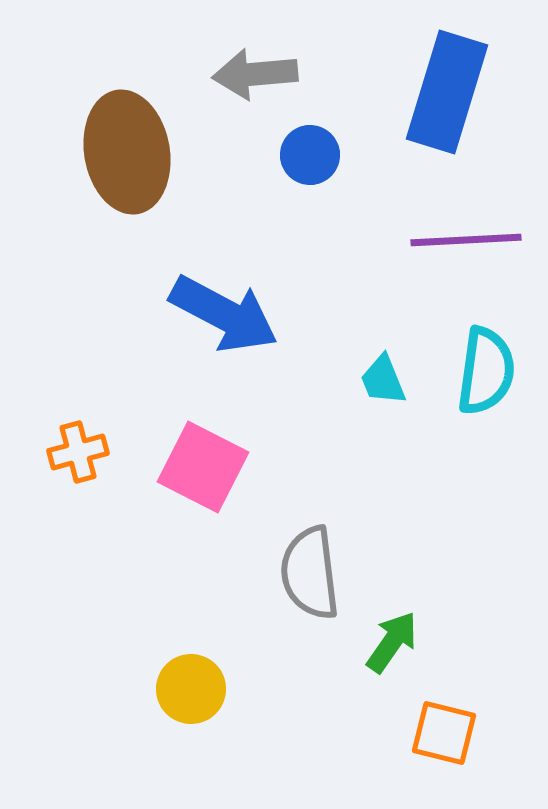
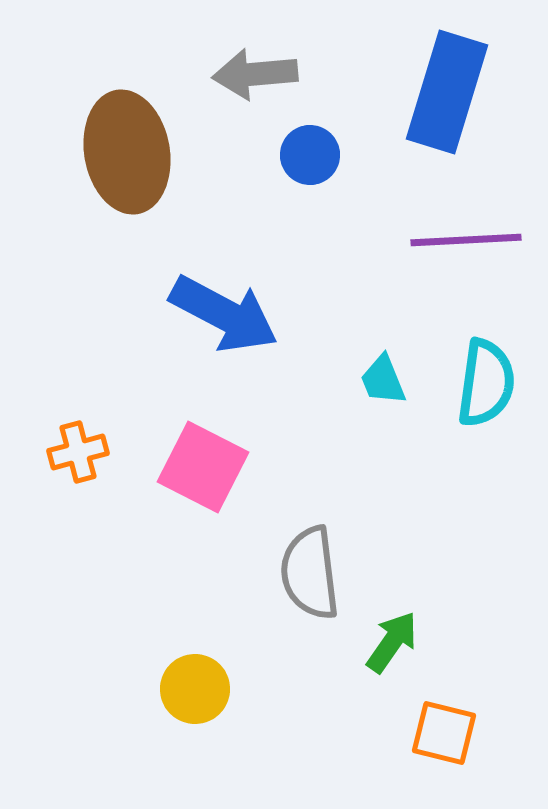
cyan semicircle: moved 12 px down
yellow circle: moved 4 px right
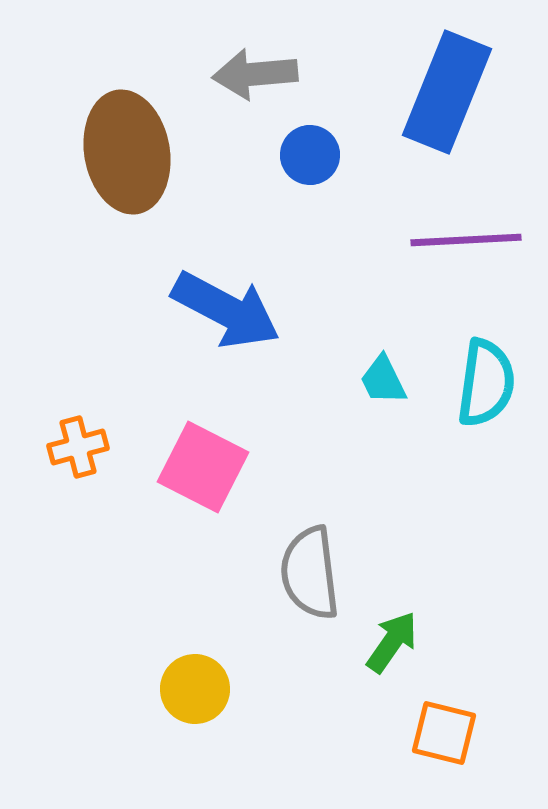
blue rectangle: rotated 5 degrees clockwise
blue arrow: moved 2 px right, 4 px up
cyan trapezoid: rotated 4 degrees counterclockwise
orange cross: moved 5 px up
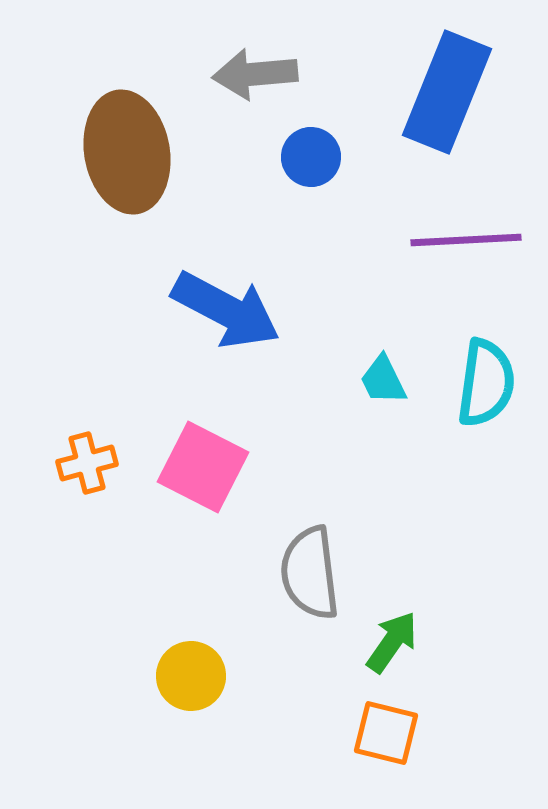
blue circle: moved 1 px right, 2 px down
orange cross: moved 9 px right, 16 px down
yellow circle: moved 4 px left, 13 px up
orange square: moved 58 px left
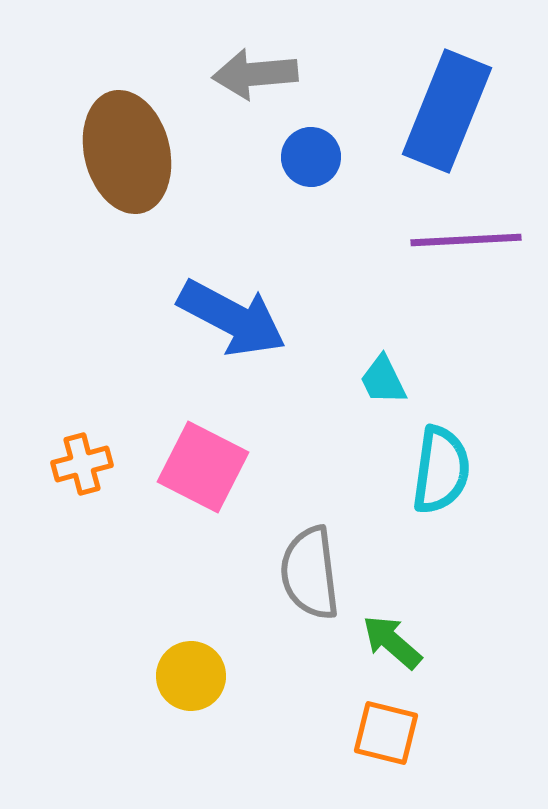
blue rectangle: moved 19 px down
brown ellipse: rotated 4 degrees counterclockwise
blue arrow: moved 6 px right, 8 px down
cyan semicircle: moved 45 px left, 87 px down
orange cross: moved 5 px left, 1 px down
green arrow: rotated 84 degrees counterclockwise
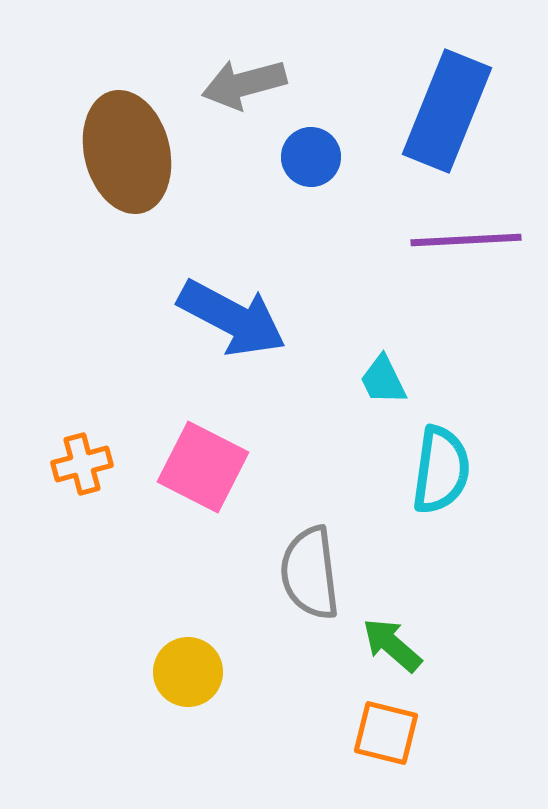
gray arrow: moved 11 px left, 10 px down; rotated 10 degrees counterclockwise
green arrow: moved 3 px down
yellow circle: moved 3 px left, 4 px up
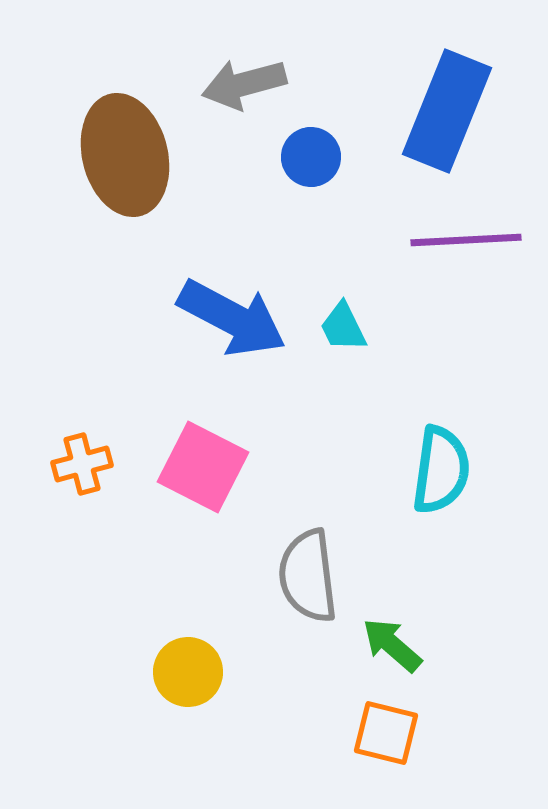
brown ellipse: moved 2 px left, 3 px down
cyan trapezoid: moved 40 px left, 53 px up
gray semicircle: moved 2 px left, 3 px down
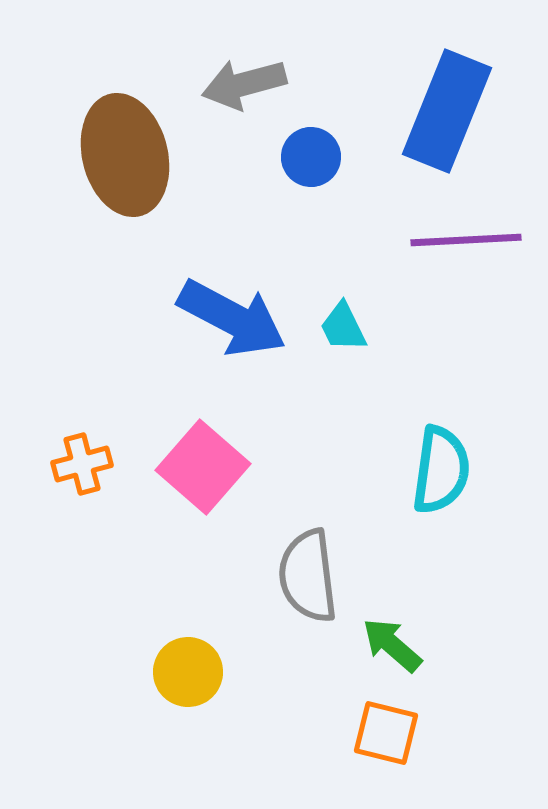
pink square: rotated 14 degrees clockwise
